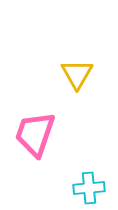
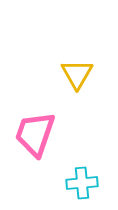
cyan cross: moved 7 px left, 5 px up
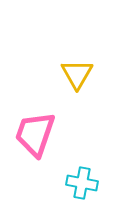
cyan cross: rotated 16 degrees clockwise
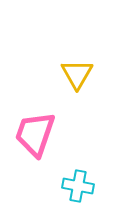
cyan cross: moved 4 px left, 3 px down
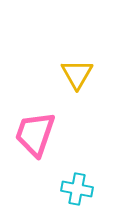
cyan cross: moved 1 px left, 3 px down
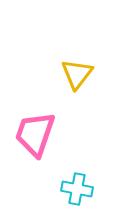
yellow triangle: rotated 8 degrees clockwise
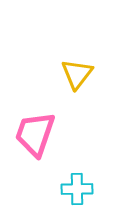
cyan cross: rotated 12 degrees counterclockwise
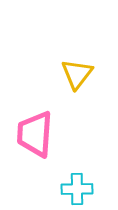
pink trapezoid: rotated 15 degrees counterclockwise
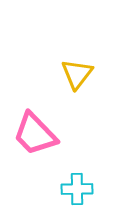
pink trapezoid: rotated 48 degrees counterclockwise
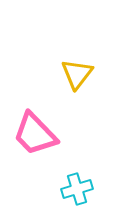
cyan cross: rotated 16 degrees counterclockwise
